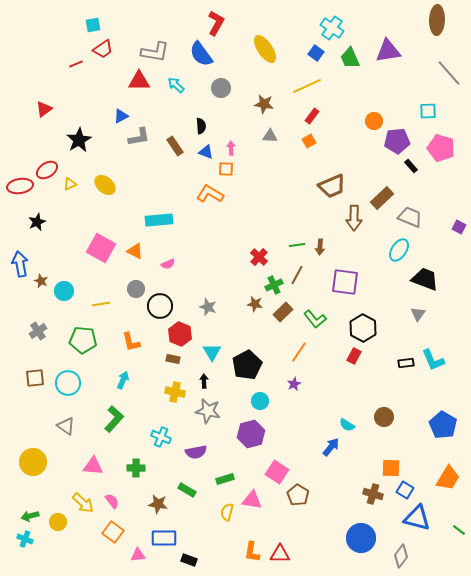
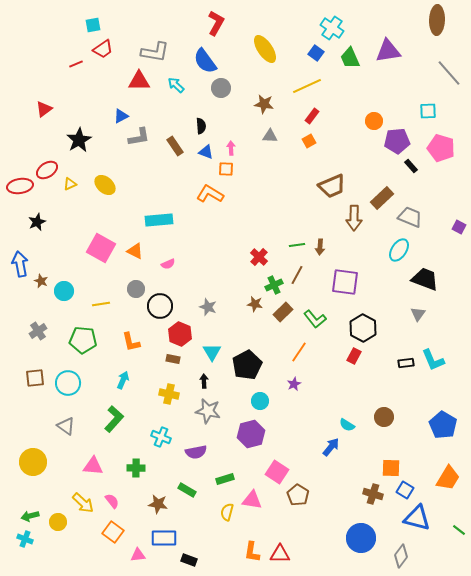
blue semicircle at (201, 54): moved 4 px right, 7 px down
yellow cross at (175, 392): moved 6 px left, 2 px down
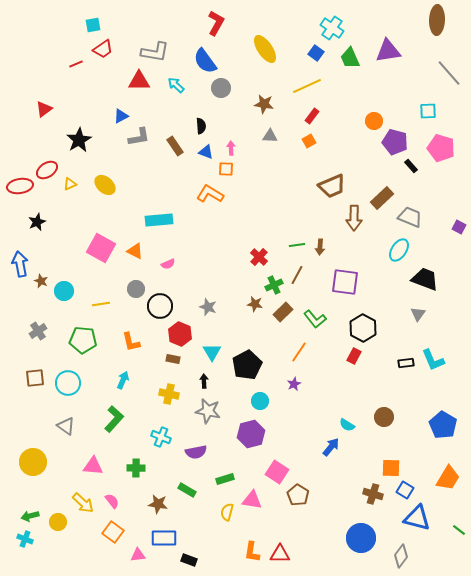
purple pentagon at (397, 141): moved 2 px left, 1 px down; rotated 20 degrees clockwise
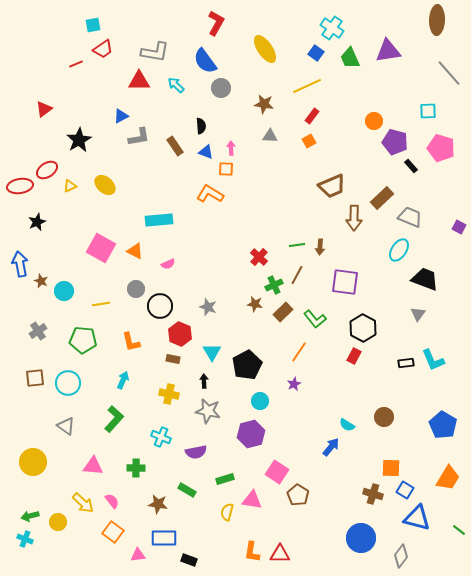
yellow triangle at (70, 184): moved 2 px down
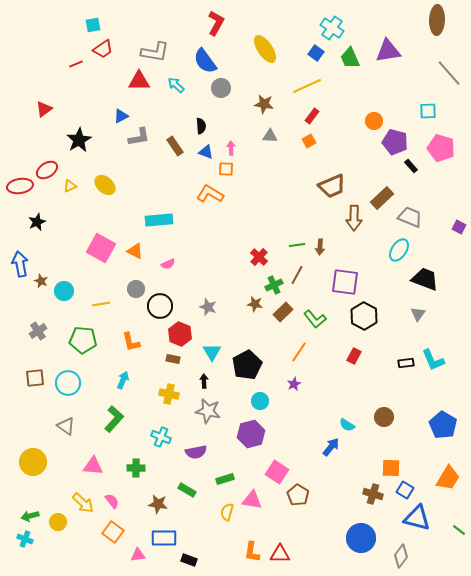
black hexagon at (363, 328): moved 1 px right, 12 px up
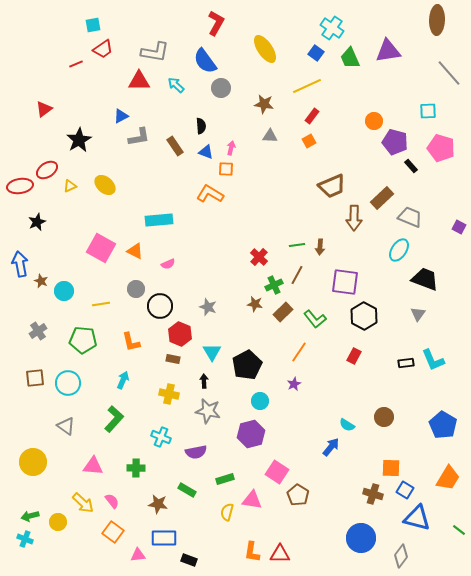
pink arrow at (231, 148): rotated 16 degrees clockwise
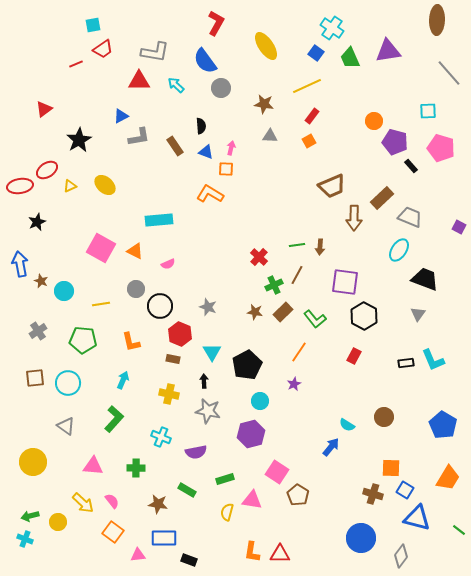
yellow ellipse at (265, 49): moved 1 px right, 3 px up
brown star at (255, 304): moved 8 px down
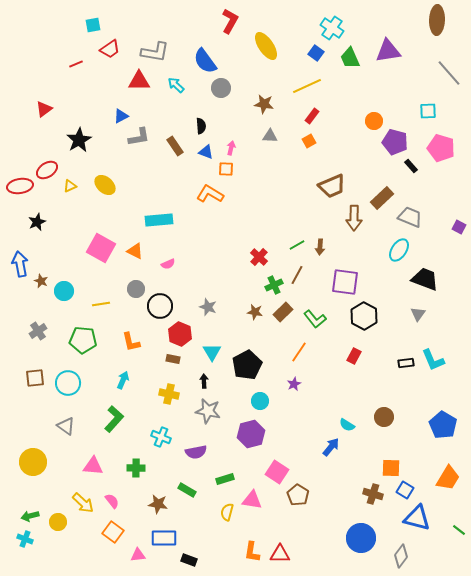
red L-shape at (216, 23): moved 14 px right, 2 px up
red trapezoid at (103, 49): moved 7 px right
green line at (297, 245): rotated 21 degrees counterclockwise
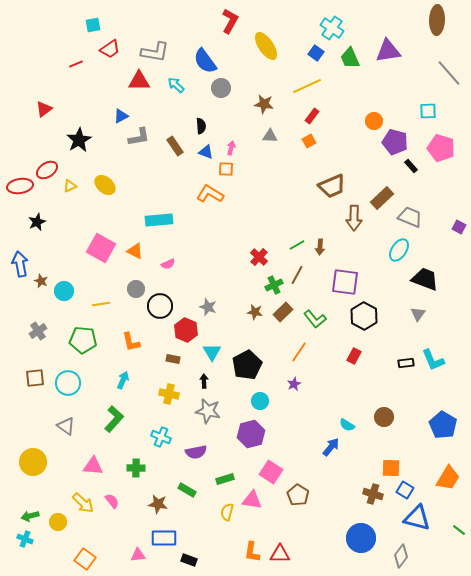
red hexagon at (180, 334): moved 6 px right, 4 px up
pink square at (277, 472): moved 6 px left
orange square at (113, 532): moved 28 px left, 27 px down
